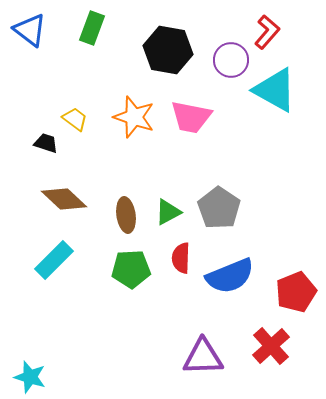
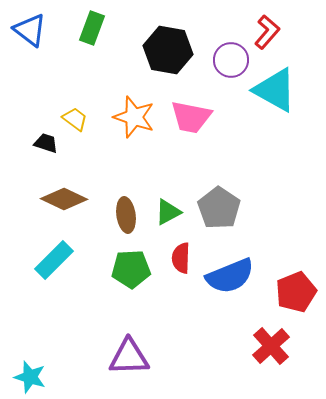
brown diamond: rotated 18 degrees counterclockwise
purple triangle: moved 74 px left
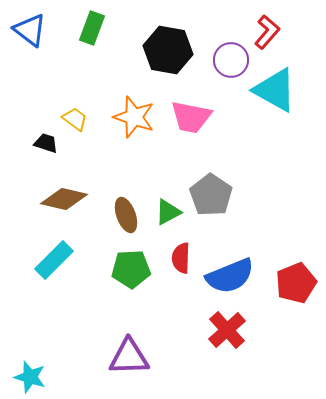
brown diamond: rotated 12 degrees counterclockwise
gray pentagon: moved 8 px left, 13 px up
brown ellipse: rotated 12 degrees counterclockwise
red pentagon: moved 9 px up
red cross: moved 44 px left, 16 px up
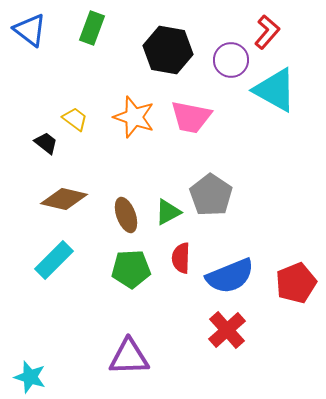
black trapezoid: rotated 20 degrees clockwise
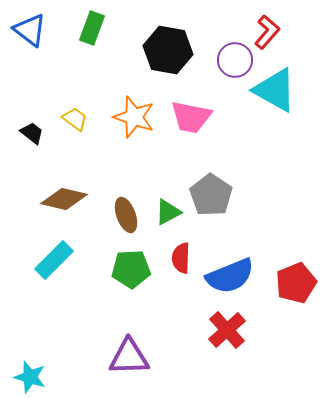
purple circle: moved 4 px right
black trapezoid: moved 14 px left, 10 px up
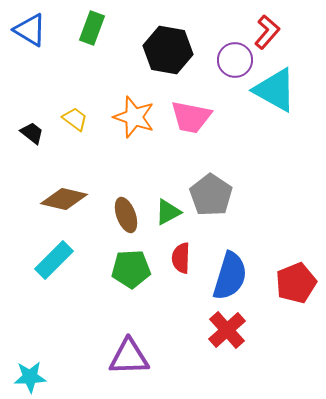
blue triangle: rotated 6 degrees counterclockwise
blue semicircle: rotated 51 degrees counterclockwise
cyan star: rotated 20 degrees counterclockwise
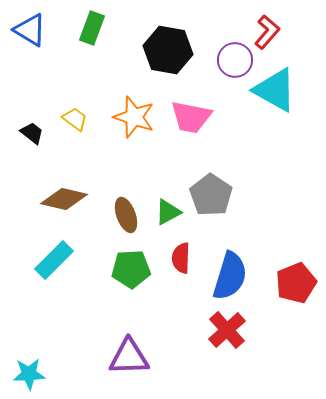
cyan star: moved 1 px left, 3 px up
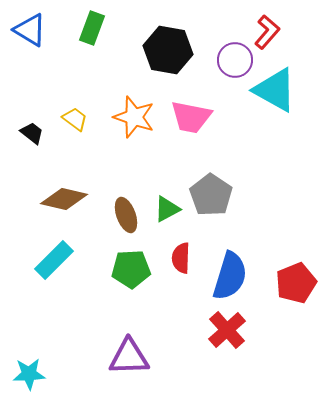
green triangle: moved 1 px left, 3 px up
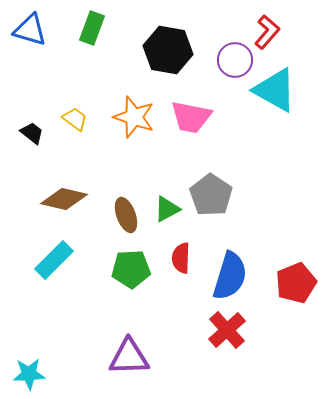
blue triangle: rotated 15 degrees counterclockwise
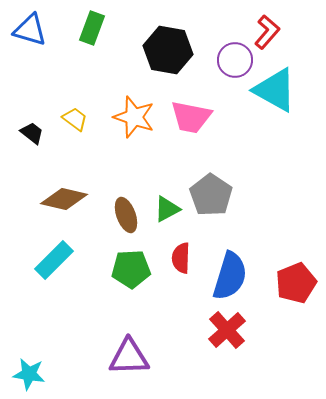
cyan star: rotated 12 degrees clockwise
